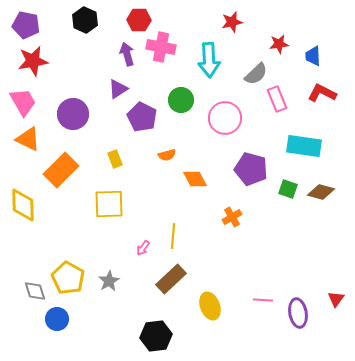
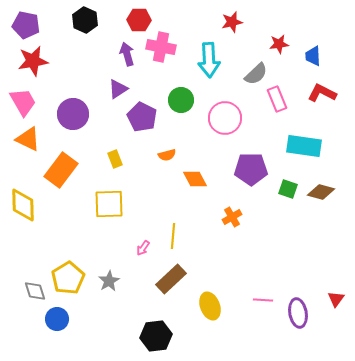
purple pentagon at (251, 169): rotated 16 degrees counterclockwise
orange rectangle at (61, 170): rotated 8 degrees counterclockwise
yellow pentagon at (68, 278): rotated 12 degrees clockwise
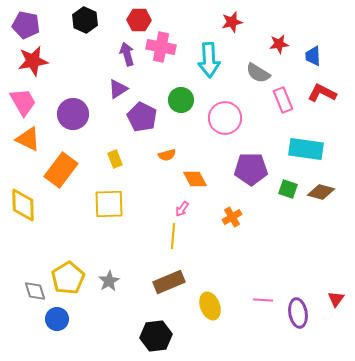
gray semicircle at (256, 74): moved 2 px right, 1 px up; rotated 75 degrees clockwise
pink rectangle at (277, 99): moved 6 px right, 1 px down
cyan rectangle at (304, 146): moved 2 px right, 3 px down
pink arrow at (143, 248): moved 39 px right, 39 px up
brown rectangle at (171, 279): moved 2 px left, 3 px down; rotated 20 degrees clockwise
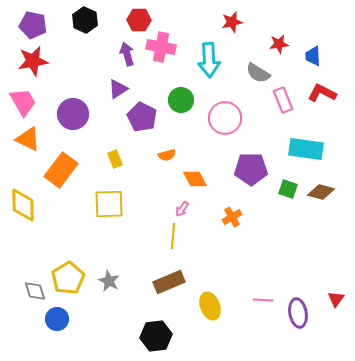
purple pentagon at (26, 25): moved 7 px right
gray star at (109, 281): rotated 15 degrees counterclockwise
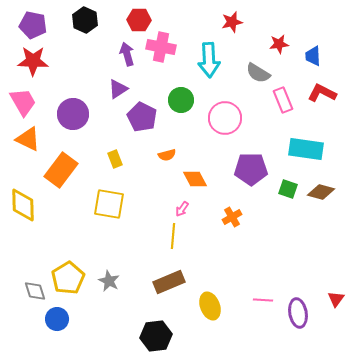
red star at (33, 61): rotated 12 degrees clockwise
yellow square at (109, 204): rotated 12 degrees clockwise
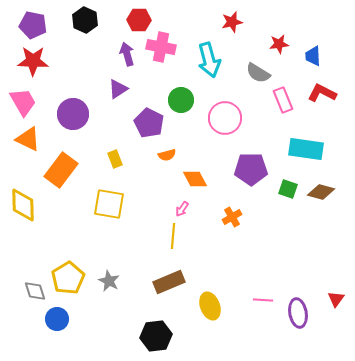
cyan arrow at (209, 60): rotated 12 degrees counterclockwise
purple pentagon at (142, 117): moved 7 px right, 6 px down
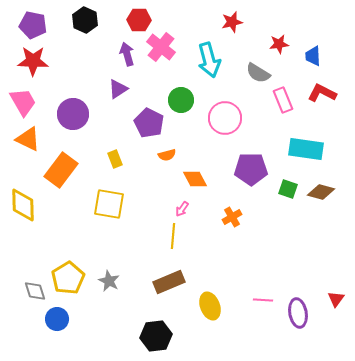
pink cross at (161, 47): rotated 28 degrees clockwise
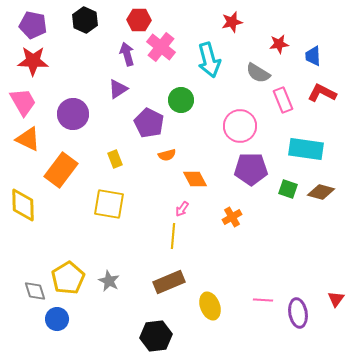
pink circle at (225, 118): moved 15 px right, 8 px down
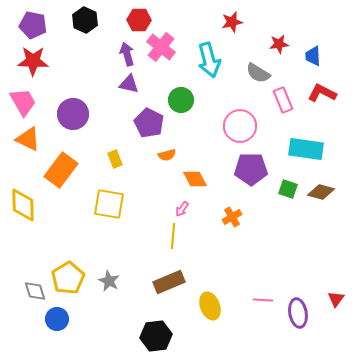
purple triangle at (118, 89): moved 11 px right, 5 px up; rotated 45 degrees clockwise
